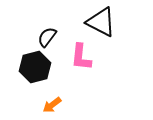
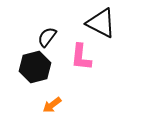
black triangle: moved 1 px down
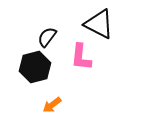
black triangle: moved 2 px left, 1 px down
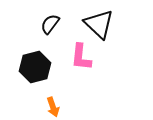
black triangle: rotated 16 degrees clockwise
black semicircle: moved 3 px right, 13 px up
orange arrow: moved 1 px right, 2 px down; rotated 72 degrees counterclockwise
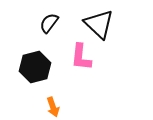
black semicircle: moved 1 px left, 1 px up
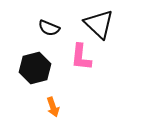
black semicircle: moved 5 px down; rotated 105 degrees counterclockwise
black hexagon: moved 1 px down
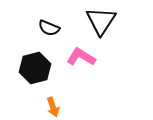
black triangle: moved 2 px right, 3 px up; rotated 20 degrees clockwise
pink L-shape: rotated 116 degrees clockwise
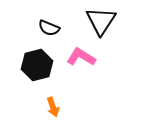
black hexagon: moved 2 px right, 3 px up
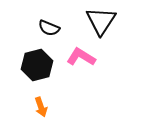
orange arrow: moved 12 px left
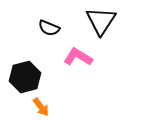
pink L-shape: moved 3 px left
black hexagon: moved 12 px left, 12 px down
orange arrow: rotated 18 degrees counterclockwise
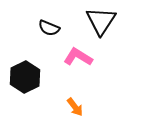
black hexagon: rotated 12 degrees counterclockwise
orange arrow: moved 34 px right
